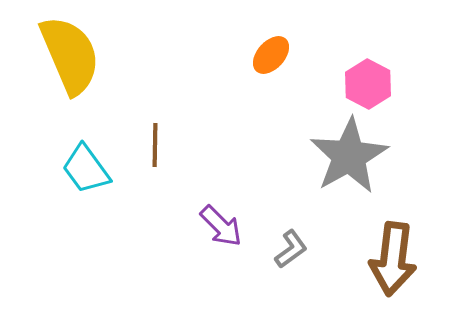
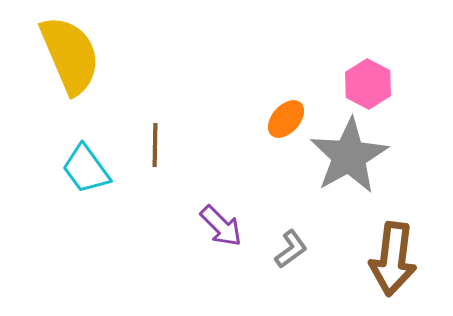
orange ellipse: moved 15 px right, 64 px down
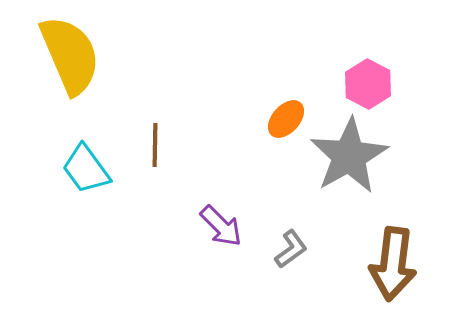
brown arrow: moved 5 px down
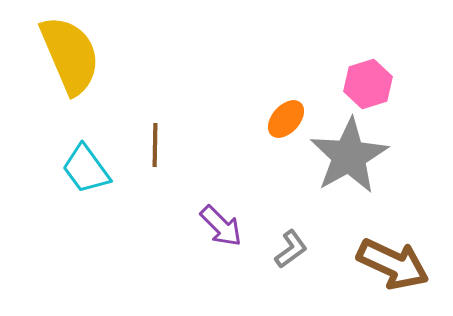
pink hexagon: rotated 15 degrees clockwise
brown arrow: rotated 72 degrees counterclockwise
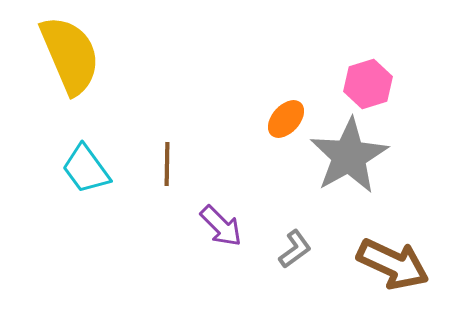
brown line: moved 12 px right, 19 px down
gray L-shape: moved 4 px right
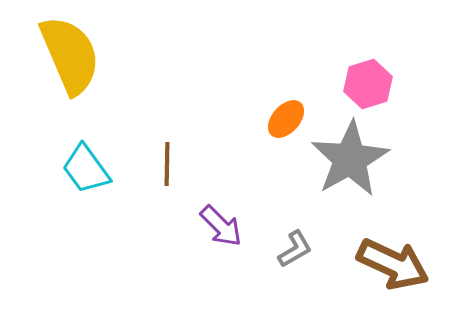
gray star: moved 1 px right, 3 px down
gray L-shape: rotated 6 degrees clockwise
